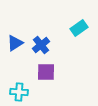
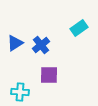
purple square: moved 3 px right, 3 px down
cyan cross: moved 1 px right
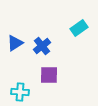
blue cross: moved 1 px right, 1 px down
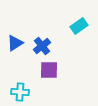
cyan rectangle: moved 2 px up
purple square: moved 5 px up
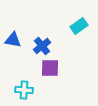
blue triangle: moved 2 px left, 3 px up; rotated 42 degrees clockwise
purple square: moved 1 px right, 2 px up
cyan cross: moved 4 px right, 2 px up
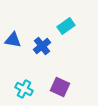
cyan rectangle: moved 13 px left
purple square: moved 10 px right, 19 px down; rotated 24 degrees clockwise
cyan cross: moved 1 px up; rotated 24 degrees clockwise
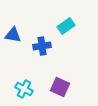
blue triangle: moved 5 px up
blue cross: rotated 30 degrees clockwise
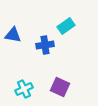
blue cross: moved 3 px right, 1 px up
cyan cross: rotated 36 degrees clockwise
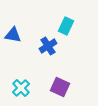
cyan rectangle: rotated 30 degrees counterclockwise
blue cross: moved 3 px right, 1 px down; rotated 24 degrees counterclockwise
cyan cross: moved 3 px left, 1 px up; rotated 18 degrees counterclockwise
